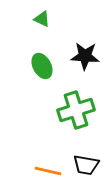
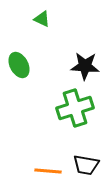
black star: moved 10 px down
green ellipse: moved 23 px left, 1 px up
green cross: moved 1 px left, 2 px up
orange line: rotated 8 degrees counterclockwise
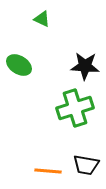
green ellipse: rotated 30 degrees counterclockwise
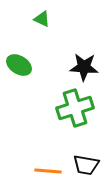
black star: moved 1 px left, 1 px down
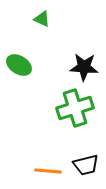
black trapezoid: rotated 24 degrees counterclockwise
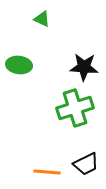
green ellipse: rotated 25 degrees counterclockwise
black trapezoid: moved 1 px up; rotated 12 degrees counterclockwise
orange line: moved 1 px left, 1 px down
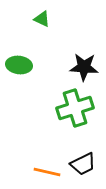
black trapezoid: moved 3 px left
orange line: rotated 8 degrees clockwise
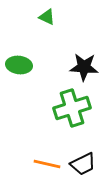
green triangle: moved 5 px right, 2 px up
green cross: moved 3 px left
orange line: moved 8 px up
